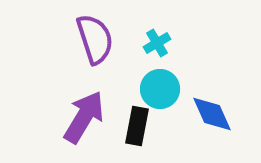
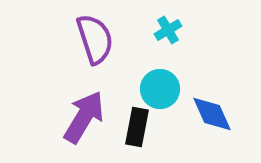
cyan cross: moved 11 px right, 13 px up
black rectangle: moved 1 px down
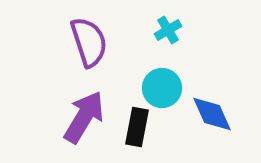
purple semicircle: moved 6 px left, 3 px down
cyan circle: moved 2 px right, 1 px up
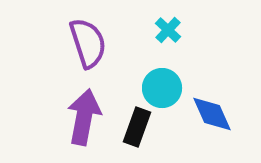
cyan cross: rotated 16 degrees counterclockwise
purple semicircle: moved 1 px left, 1 px down
purple arrow: rotated 20 degrees counterclockwise
black rectangle: rotated 9 degrees clockwise
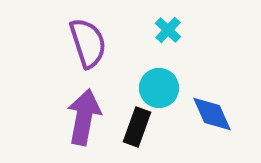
cyan circle: moved 3 px left
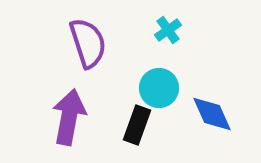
cyan cross: rotated 12 degrees clockwise
purple arrow: moved 15 px left
black rectangle: moved 2 px up
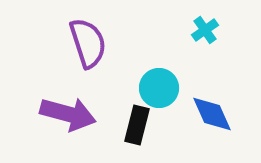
cyan cross: moved 37 px right
purple arrow: moved 1 px left, 3 px up; rotated 94 degrees clockwise
black rectangle: rotated 6 degrees counterclockwise
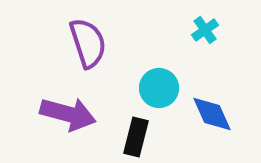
black rectangle: moved 1 px left, 12 px down
